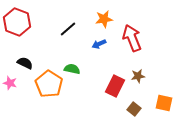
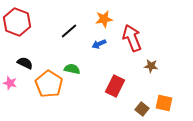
black line: moved 1 px right, 2 px down
brown star: moved 13 px right, 10 px up; rotated 16 degrees clockwise
brown square: moved 8 px right
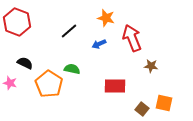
orange star: moved 2 px right, 1 px up; rotated 24 degrees clockwise
red rectangle: rotated 65 degrees clockwise
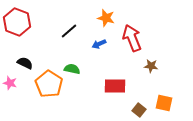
brown square: moved 3 px left, 1 px down
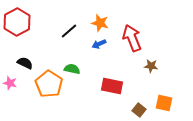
orange star: moved 6 px left, 5 px down
red hexagon: rotated 12 degrees clockwise
red rectangle: moved 3 px left; rotated 10 degrees clockwise
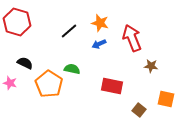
red hexagon: rotated 16 degrees counterclockwise
orange square: moved 2 px right, 4 px up
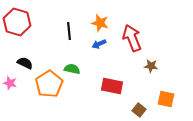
black line: rotated 54 degrees counterclockwise
orange pentagon: rotated 8 degrees clockwise
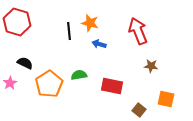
orange star: moved 10 px left
red arrow: moved 6 px right, 7 px up
blue arrow: rotated 40 degrees clockwise
green semicircle: moved 7 px right, 6 px down; rotated 21 degrees counterclockwise
pink star: rotated 24 degrees clockwise
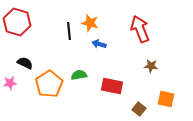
red arrow: moved 2 px right, 2 px up
pink star: rotated 24 degrees clockwise
brown square: moved 1 px up
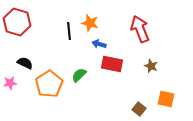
brown star: rotated 16 degrees clockwise
green semicircle: rotated 35 degrees counterclockwise
red rectangle: moved 22 px up
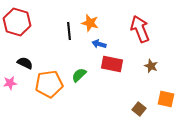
orange pentagon: rotated 24 degrees clockwise
